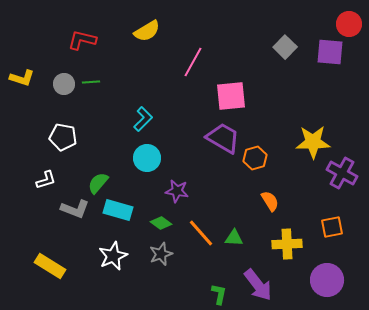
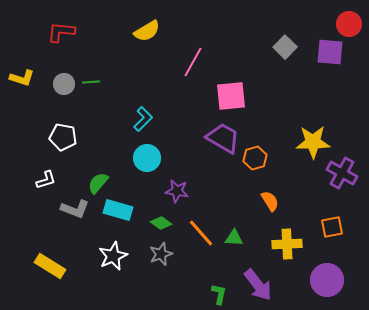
red L-shape: moved 21 px left, 8 px up; rotated 8 degrees counterclockwise
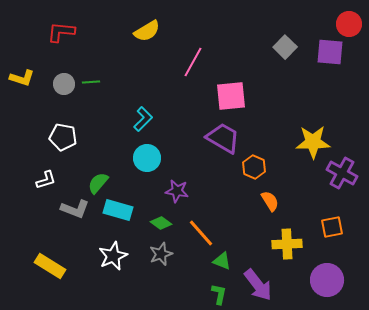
orange hexagon: moved 1 px left, 9 px down; rotated 20 degrees counterclockwise
green triangle: moved 12 px left, 23 px down; rotated 18 degrees clockwise
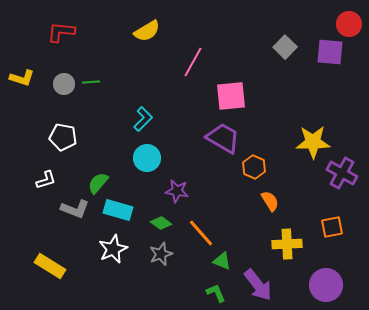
white star: moved 7 px up
purple circle: moved 1 px left, 5 px down
green L-shape: moved 3 px left, 1 px up; rotated 35 degrees counterclockwise
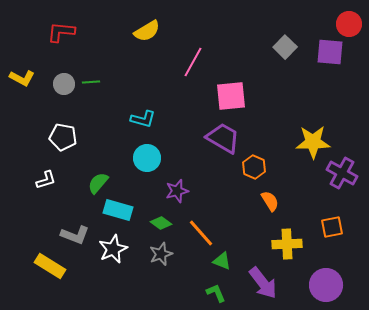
yellow L-shape: rotated 10 degrees clockwise
cyan L-shape: rotated 60 degrees clockwise
purple star: rotated 25 degrees counterclockwise
gray L-shape: moved 26 px down
purple arrow: moved 5 px right, 2 px up
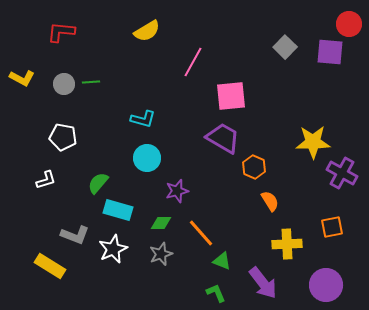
green diamond: rotated 35 degrees counterclockwise
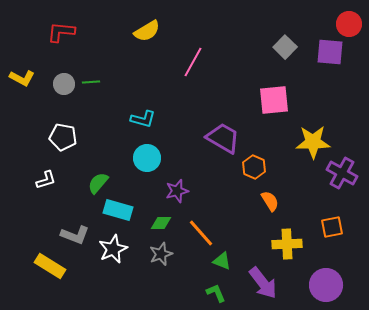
pink square: moved 43 px right, 4 px down
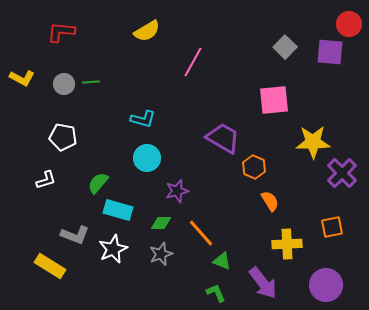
purple cross: rotated 16 degrees clockwise
